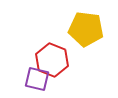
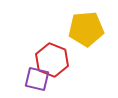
yellow pentagon: rotated 12 degrees counterclockwise
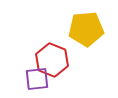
purple square: rotated 20 degrees counterclockwise
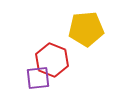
purple square: moved 1 px right, 1 px up
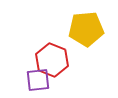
purple square: moved 2 px down
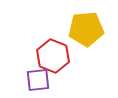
red hexagon: moved 1 px right, 4 px up
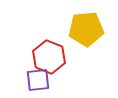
red hexagon: moved 4 px left, 1 px down
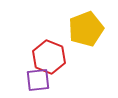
yellow pentagon: rotated 16 degrees counterclockwise
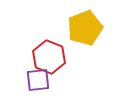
yellow pentagon: moved 1 px left, 1 px up
